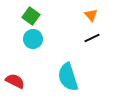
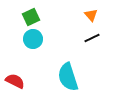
green square: moved 1 px down; rotated 30 degrees clockwise
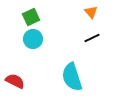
orange triangle: moved 3 px up
cyan semicircle: moved 4 px right
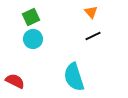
black line: moved 1 px right, 2 px up
cyan semicircle: moved 2 px right
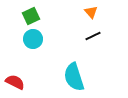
green square: moved 1 px up
red semicircle: moved 1 px down
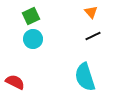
cyan semicircle: moved 11 px right
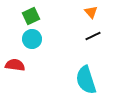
cyan circle: moved 1 px left
cyan semicircle: moved 1 px right, 3 px down
red semicircle: moved 17 px up; rotated 18 degrees counterclockwise
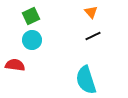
cyan circle: moved 1 px down
